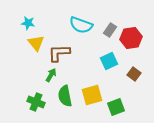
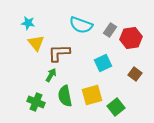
cyan square: moved 6 px left, 2 px down
brown square: moved 1 px right
green square: rotated 18 degrees counterclockwise
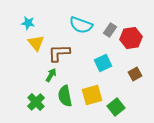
brown square: rotated 24 degrees clockwise
green cross: rotated 24 degrees clockwise
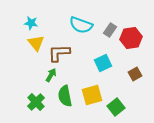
cyan star: moved 3 px right
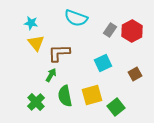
cyan semicircle: moved 5 px left, 7 px up
red hexagon: moved 1 px right, 7 px up; rotated 20 degrees counterclockwise
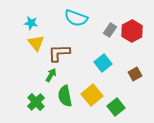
cyan square: rotated 12 degrees counterclockwise
yellow square: rotated 25 degrees counterclockwise
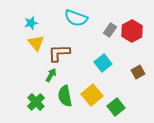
cyan star: rotated 24 degrees counterclockwise
brown square: moved 3 px right, 2 px up
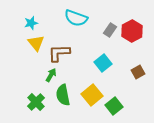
green semicircle: moved 2 px left, 1 px up
green square: moved 2 px left, 1 px up
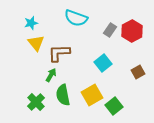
yellow square: rotated 10 degrees clockwise
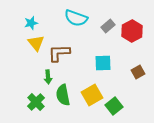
gray rectangle: moved 2 px left, 4 px up; rotated 16 degrees clockwise
cyan square: rotated 36 degrees clockwise
green arrow: moved 3 px left, 2 px down; rotated 144 degrees clockwise
